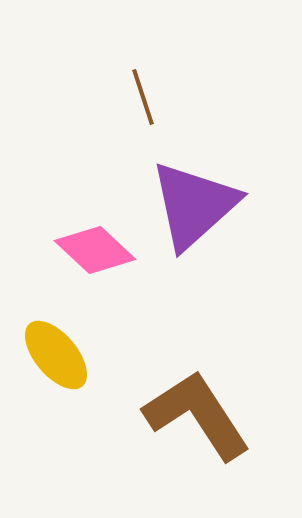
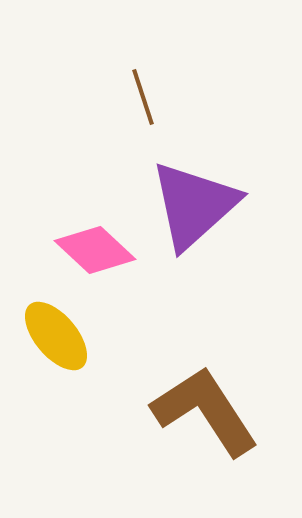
yellow ellipse: moved 19 px up
brown L-shape: moved 8 px right, 4 px up
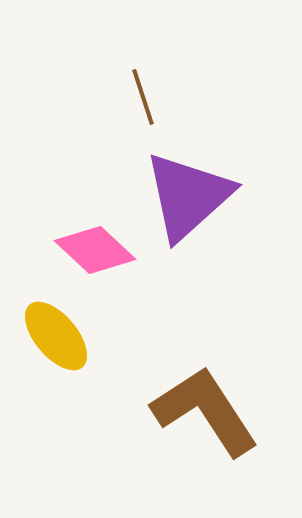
purple triangle: moved 6 px left, 9 px up
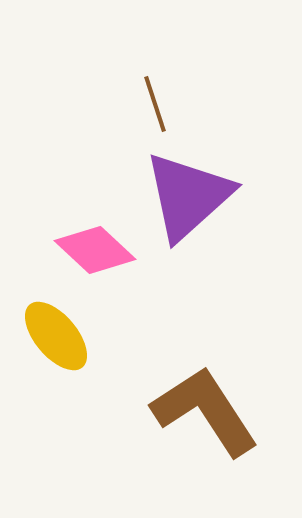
brown line: moved 12 px right, 7 px down
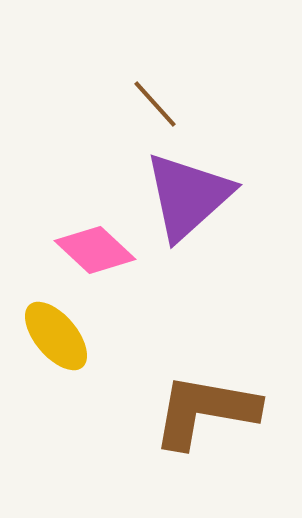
brown line: rotated 24 degrees counterclockwise
brown L-shape: rotated 47 degrees counterclockwise
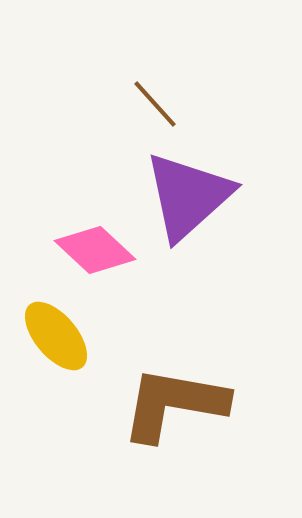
brown L-shape: moved 31 px left, 7 px up
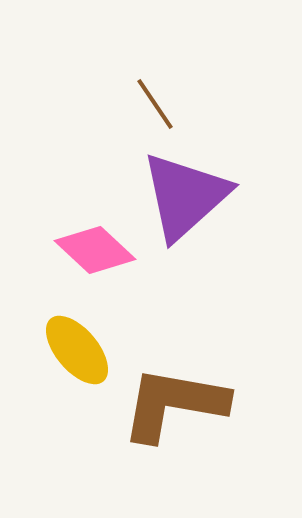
brown line: rotated 8 degrees clockwise
purple triangle: moved 3 px left
yellow ellipse: moved 21 px right, 14 px down
